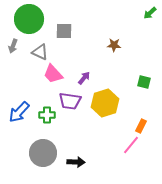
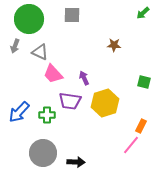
green arrow: moved 7 px left
gray square: moved 8 px right, 16 px up
gray arrow: moved 2 px right
purple arrow: rotated 64 degrees counterclockwise
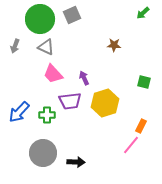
gray square: rotated 24 degrees counterclockwise
green circle: moved 11 px right
gray triangle: moved 6 px right, 5 px up
purple trapezoid: rotated 15 degrees counterclockwise
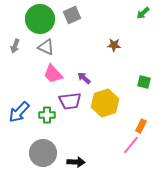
purple arrow: rotated 24 degrees counterclockwise
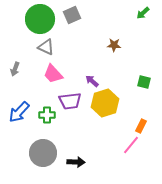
gray arrow: moved 23 px down
purple arrow: moved 8 px right, 3 px down
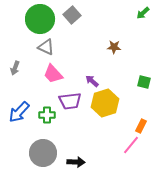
gray square: rotated 18 degrees counterclockwise
brown star: moved 2 px down
gray arrow: moved 1 px up
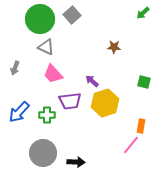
orange rectangle: rotated 16 degrees counterclockwise
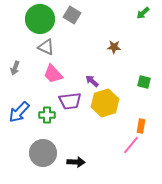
gray square: rotated 18 degrees counterclockwise
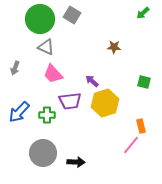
orange rectangle: rotated 24 degrees counterclockwise
